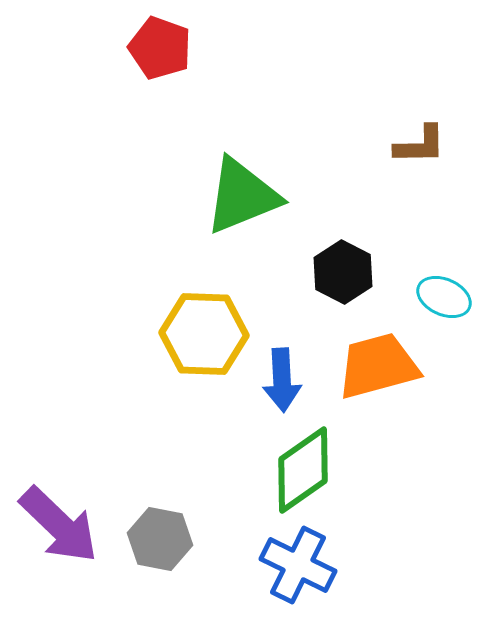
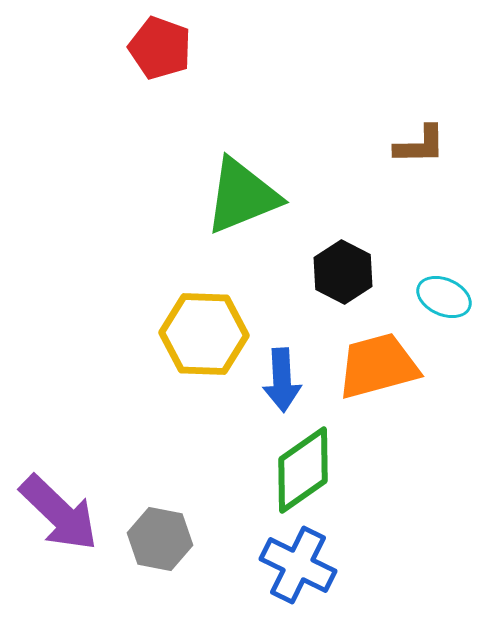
purple arrow: moved 12 px up
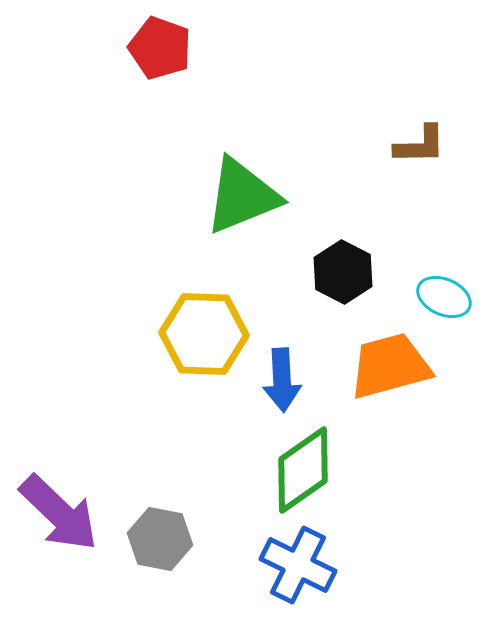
orange trapezoid: moved 12 px right
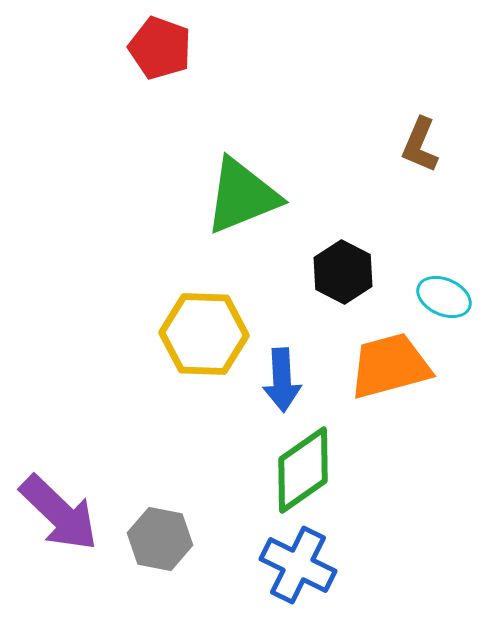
brown L-shape: rotated 114 degrees clockwise
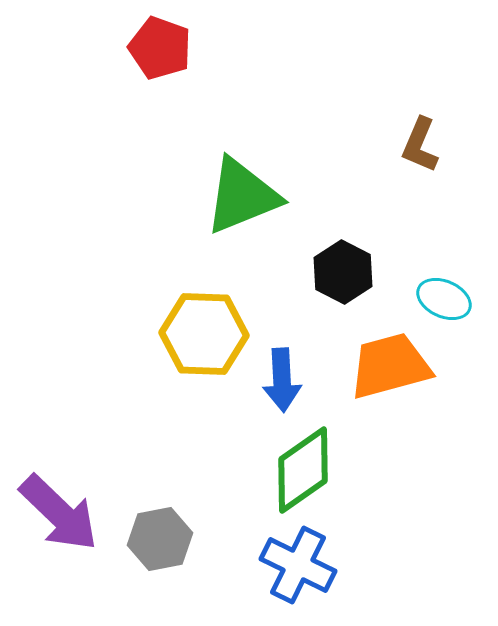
cyan ellipse: moved 2 px down
gray hexagon: rotated 22 degrees counterclockwise
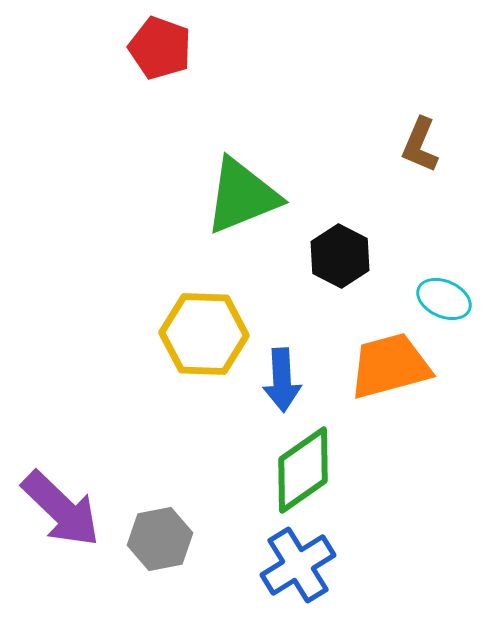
black hexagon: moved 3 px left, 16 px up
purple arrow: moved 2 px right, 4 px up
blue cross: rotated 32 degrees clockwise
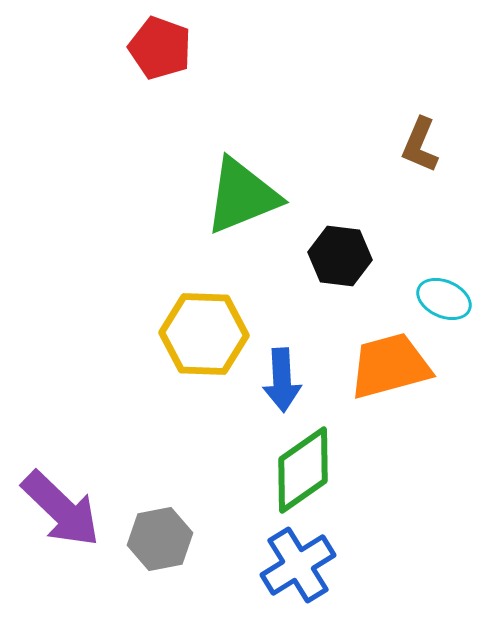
black hexagon: rotated 20 degrees counterclockwise
